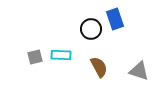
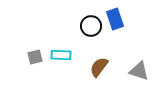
black circle: moved 3 px up
brown semicircle: rotated 115 degrees counterclockwise
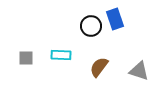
gray square: moved 9 px left, 1 px down; rotated 14 degrees clockwise
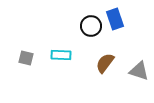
gray square: rotated 14 degrees clockwise
brown semicircle: moved 6 px right, 4 px up
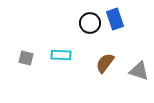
black circle: moved 1 px left, 3 px up
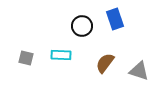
black circle: moved 8 px left, 3 px down
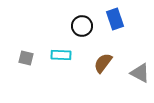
brown semicircle: moved 2 px left
gray triangle: moved 1 px right, 2 px down; rotated 10 degrees clockwise
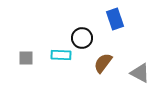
black circle: moved 12 px down
gray square: rotated 14 degrees counterclockwise
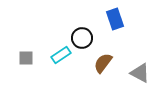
cyan rectangle: rotated 36 degrees counterclockwise
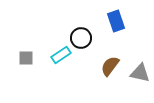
blue rectangle: moved 1 px right, 2 px down
black circle: moved 1 px left
brown semicircle: moved 7 px right, 3 px down
gray triangle: rotated 15 degrees counterclockwise
